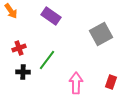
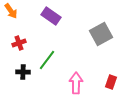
red cross: moved 5 px up
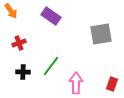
gray square: rotated 20 degrees clockwise
green line: moved 4 px right, 6 px down
red rectangle: moved 1 px right, 2 px down
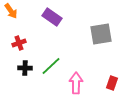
purple rectangle: moved 1 px right, 1 px down
green line: rotated 10 degrees clockwise
black cross: moved 2 px right, 4 px up
red rectangle: moved 1 px up
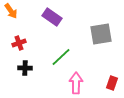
green line: moved 10 px right, 9 px up
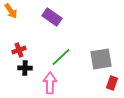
gray square: moved 25 px down
red cross: moved 7 px down
pink arrow: moved 26 px left
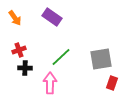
orange arrow: moved 4 px right, 7 px down
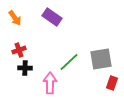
green line: moved 8 px right, 5 px down
